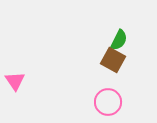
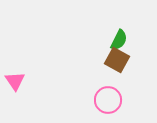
brown square: moved 4 px right
pink circle: moved 2 px up
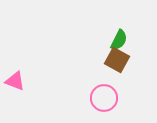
pink triangle: rotated 35 degrees counterclockwise
pink circle: moved 4 px left, 2 px up
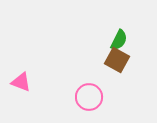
pink triangle: moved 6 px right, 1 px down
pink circle: moved 15 px left, 1 px up
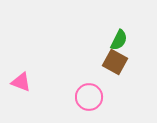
brown square: moved 2 px left, 2 px down
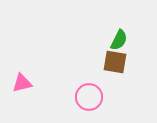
brown square: rotated 20 degrees counterclockwise
pink triangle: moved 1 px right, 1 px down; rotated 35 degrees counterclockwise
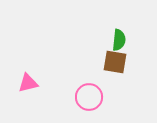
green semicircle: rotated 20 degrees counterclockwise
pink triangle: moved 6 px right
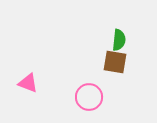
pink triangle: rotated 35 degrees clockwise
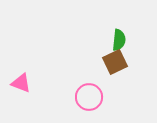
brown square: rotated 35 degrees counterclockwise
pink triangle: moved 7 px left
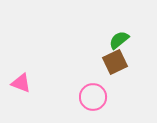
green semicircle: rotated 135 degrees counterclockwise
pink circle: moved 4 px right
